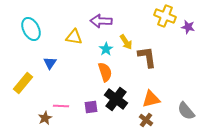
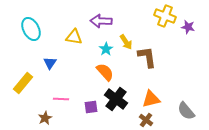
orange semicircle: rotated 24 degrees counterclockwise
pink line: moved 7 px up
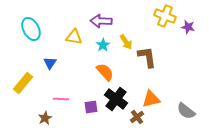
cyan star: moved 3 px left, 4 px up
gray semicircle: rotated 12 degrees counterclockwise
brown cross: moved 9 px left, 3 px up; rotated 16 degrees clockwise
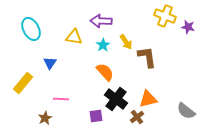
orange triangle: moved 3 px left
purple square: moved 5 px right, 9 px down
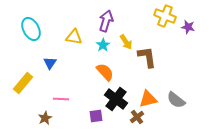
purple arrow: moved 5 px right; rotated 105 degrees clockwise
gray semicircle: moved 10 px left, 11 px up
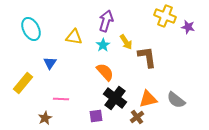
black cross: moved 1 px left, 1 px up
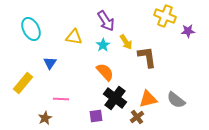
purple arrow: rotated 130 degrees clockwise
purple star: moved 4 px down; rotated 16 degrees counterclockwise
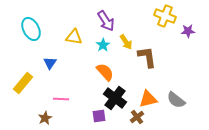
purple square: moved 3 px right
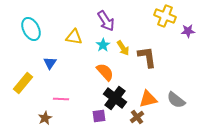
yellow arrow: moved 3 px left, 6 px down
